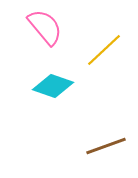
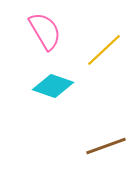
pink semicircle: moved 4 px down; rotated 9 degrees clockwise
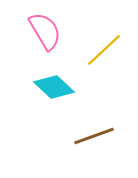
cyan diamond: moved 1 px right, 1 px down; rotated 24 degrees clockwise
brown line: moved 12 px left, 10 px up
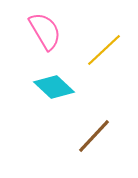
brown line: rotated 27 degrees counterclockwise
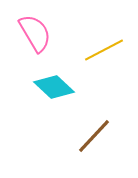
pink semicircle: moved 10 px left, 2 px down
yellow line: rotated 15 degrees clockwise
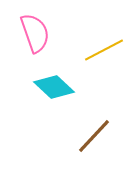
pink semicircle: rotated 12 degrees clockwise
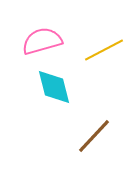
pink semicircle: moved 7 px right, 8 px down; rotated 87 degrees counterclockwise
cyan diamond: rotated 33 degrees clockwise
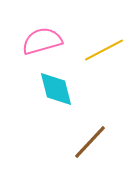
cyan diamond: moved 2 px right, 2 px down
brown line: moved 4 px left, 6 px down
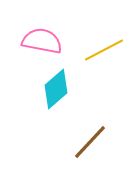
pink semicircle: rotated 27 degrees clockwise
cyan diamond: rotated 63 degrees clockwise
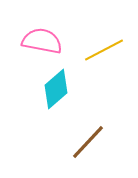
brown line: moved 2 px left
